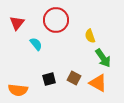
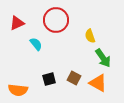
red triangle: rotated 28 degrees clockwise
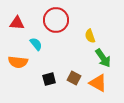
red triangle: rotated 28 degrees clockwise
orange semicircle: moved 28 px up
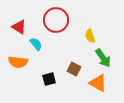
red triangle: moved 2 px right, 4 px down; rotated 28 degrees clockwise
brown square: moved 9 px up
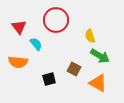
red triangle: rotated 21 degrees clockwise
green arrow: moved 3 px left, 2 px up; rotated 24 degrees counterclockwise
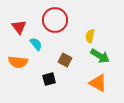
red circle: moved 1 px left
yellow semicircle: rotated 32 degrees clockwise
brown square: moved 9 px left, 9 px up
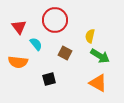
brown square: moved 7 px up
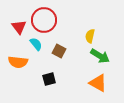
red circle: moved 11 px left
brown square: moved 6 px left, 2 px up
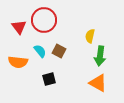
cyan semicircle: moved 4 px right, 7 px down
green arrow: rotated 66 degrees clockwise
